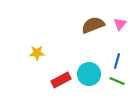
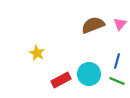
yellow star: rotated 28 degrees clockwise
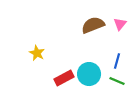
red rectangle: moved 3 px right, 2 px up
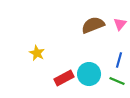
blue line: moved 2 px right, 1 px up
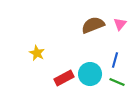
blue line: moved 4 px left
cyan circle: moved 1 px right
green line: moved 1 px down
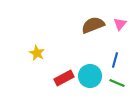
cyan circle: moved 2 px down
green line: moved 1 px down
